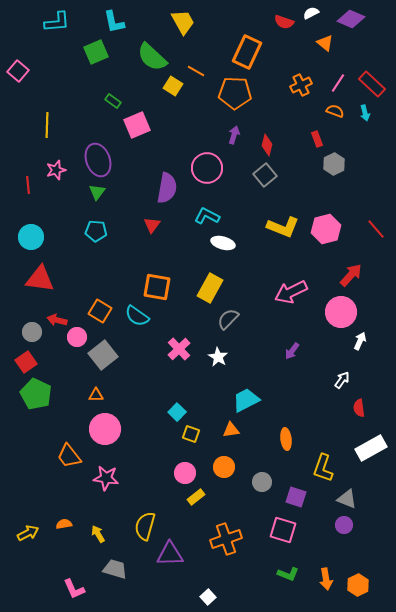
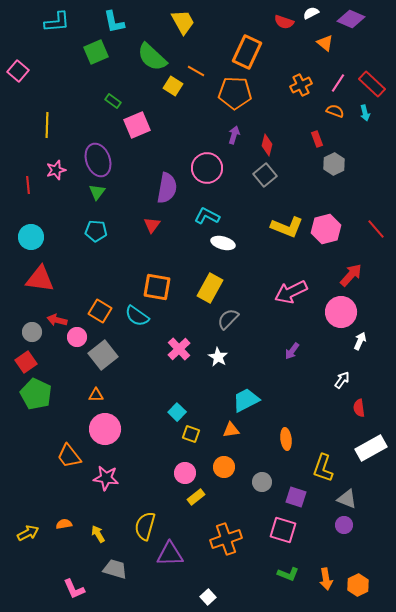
yellow L-shape at (283, 227): moved 4 px right
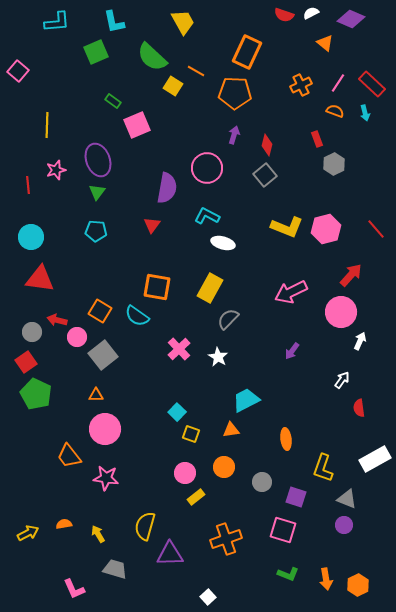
red semicircle at (284, 22): moved 7 px up
white rectangle at (371, 448): moved 4 px right, 11 px down
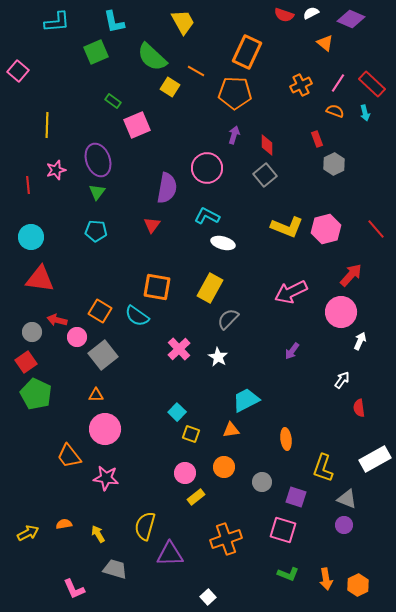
yellow square at (173, 86): moved 3 px left, 1 px down
red diamond at (267, 145): rotated 15 degrees counterclockwise
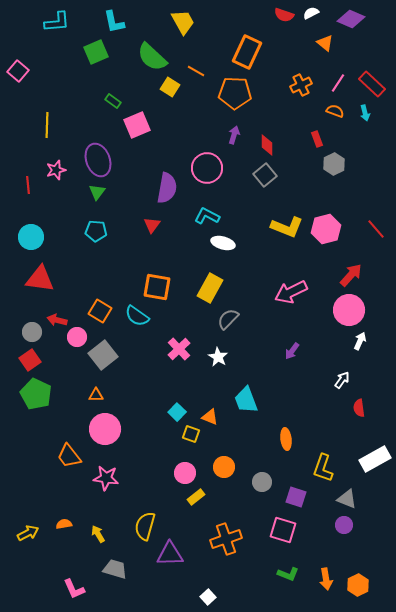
pink circle at (341, 312): moved 8 px right, 2 px up
red square at (26, 362): moved 4 px right, 2 px up
cyan trapezoid at (246, 400): rotated 84 degrees counterclockwise
orange triangle at (231, 430): moved 21 px left, 13 px up; rotated 30 degrees clockwise
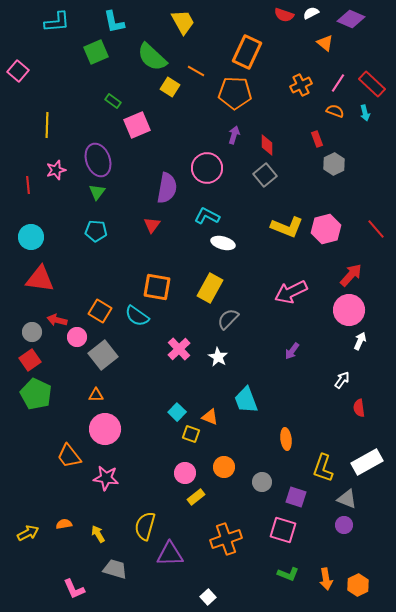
white rectangle at (375, 459): moved 8 px left, 3 px down
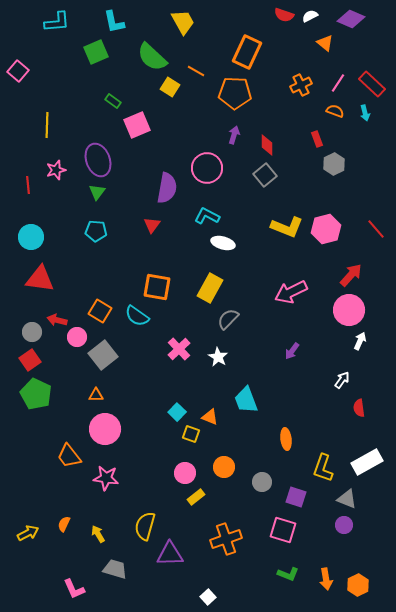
white semicircle at (311, 13): moved 1 px left, 3 px down
orange semicircle at (64, 524): rotated 56 degrees counterclockwise
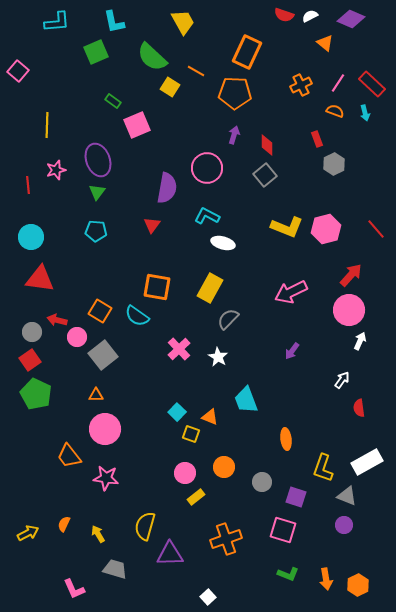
gray triangle at (347, 499): moved 3 px up
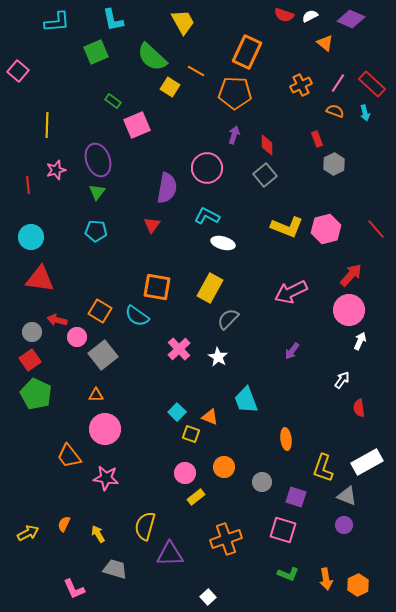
cyan L-shape at (114, 22): moved 1 px left, 2 px up
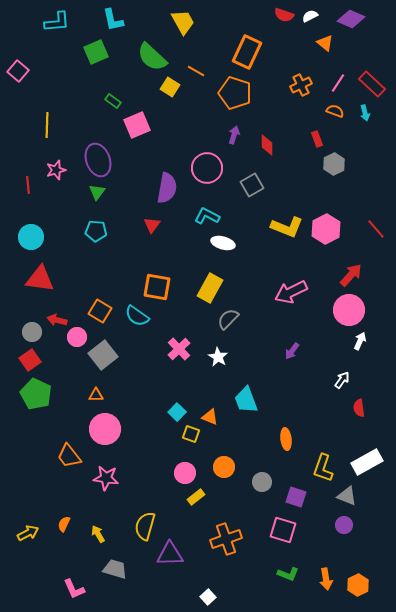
orange pentagon at (235, 93): rotated 16 degrees clockwise
gray square at (265, 175): moved 13 px left, 10 px down; rotated 10 degrees clockwise
pink hexagon at (326, 229): rotated 12 degrees counterclockwise
